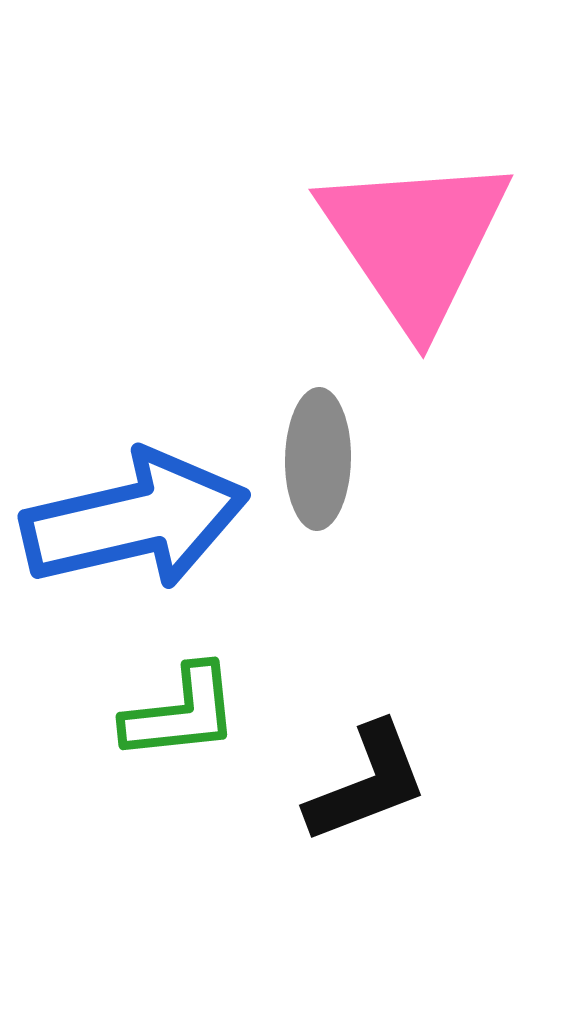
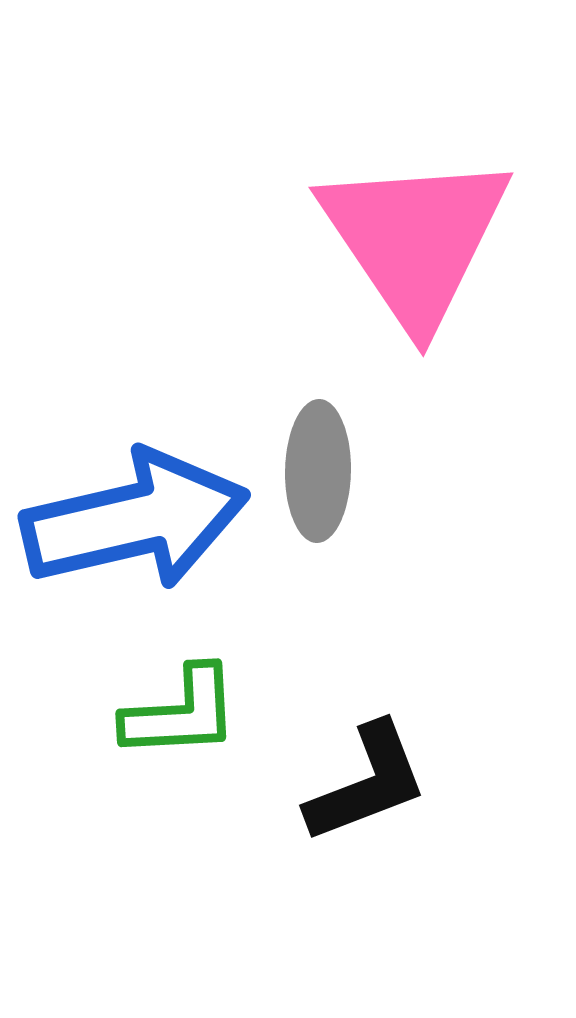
pink triangle: moved 2 px up
gray ellipse: moved 12 px down
green L-shape: rotated 3 degrees clockwise
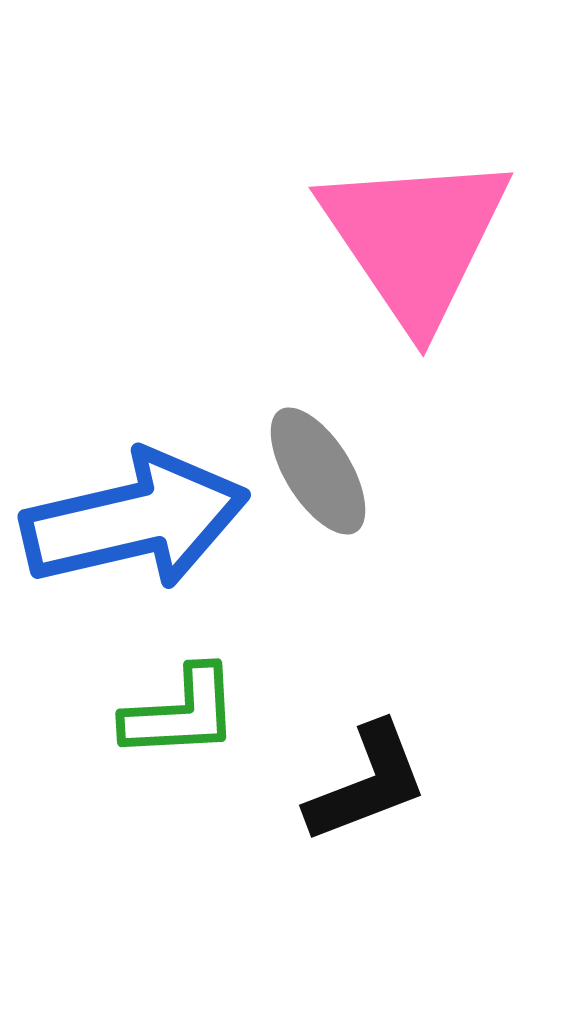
gray ellipse: rotated 33 degrees counterclockwise
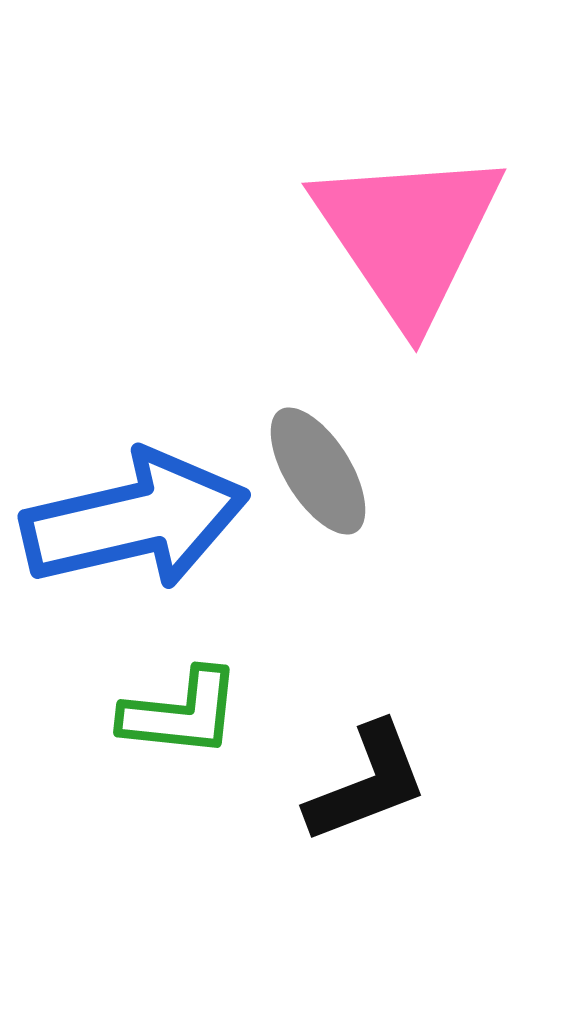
pink triangle: moved 7 px left, 4 px up
green L-shape: rotated 9 degrees clockwise
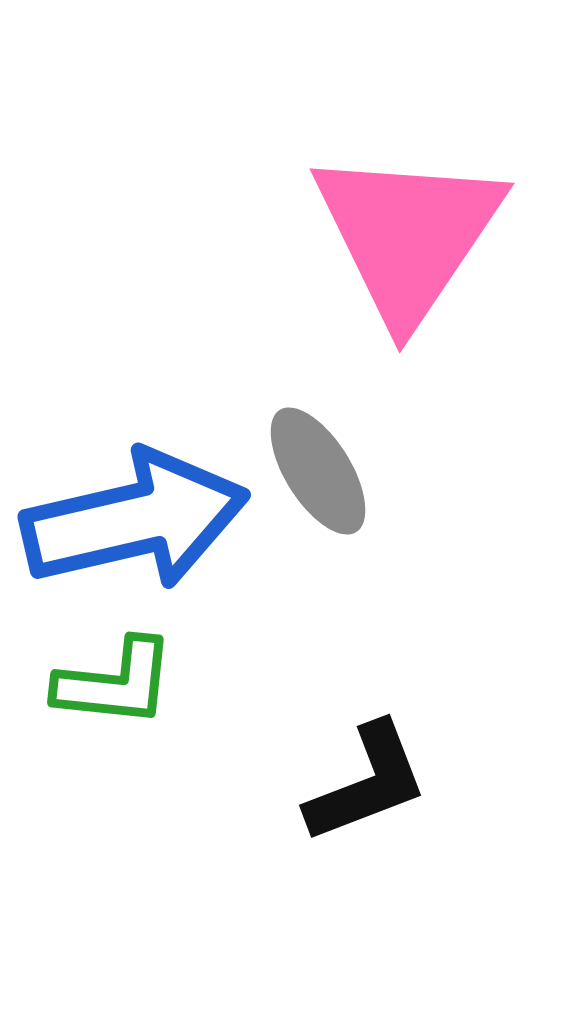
pink triangle: rotated 8 degrees clockwise
green L-shape: moved 66 px left, 30 px up
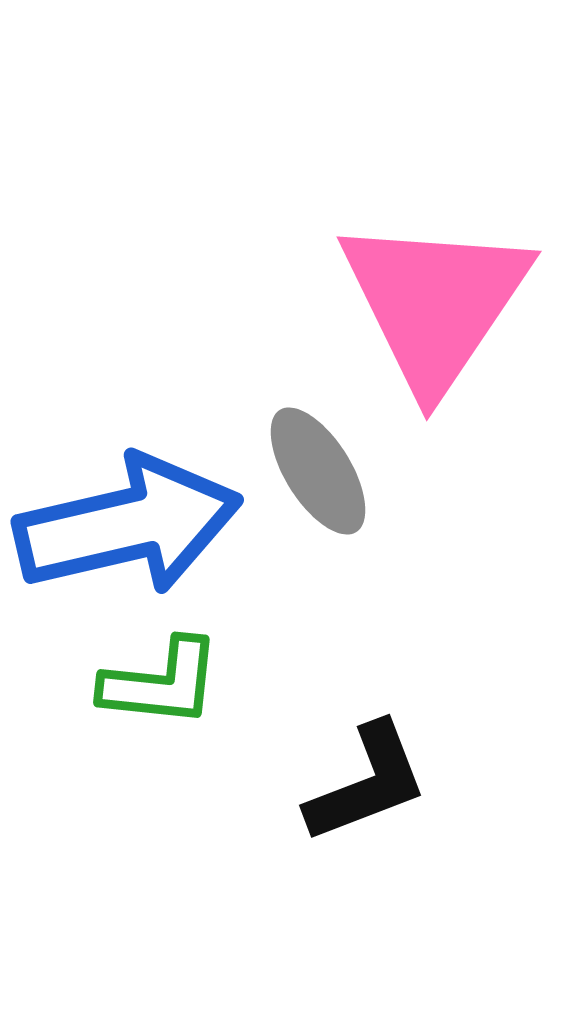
pink triangle: moved 27 px right, 68 px down
blue arrow: moved 7 px left, 5 px down
green L-shape: moved 46 px right
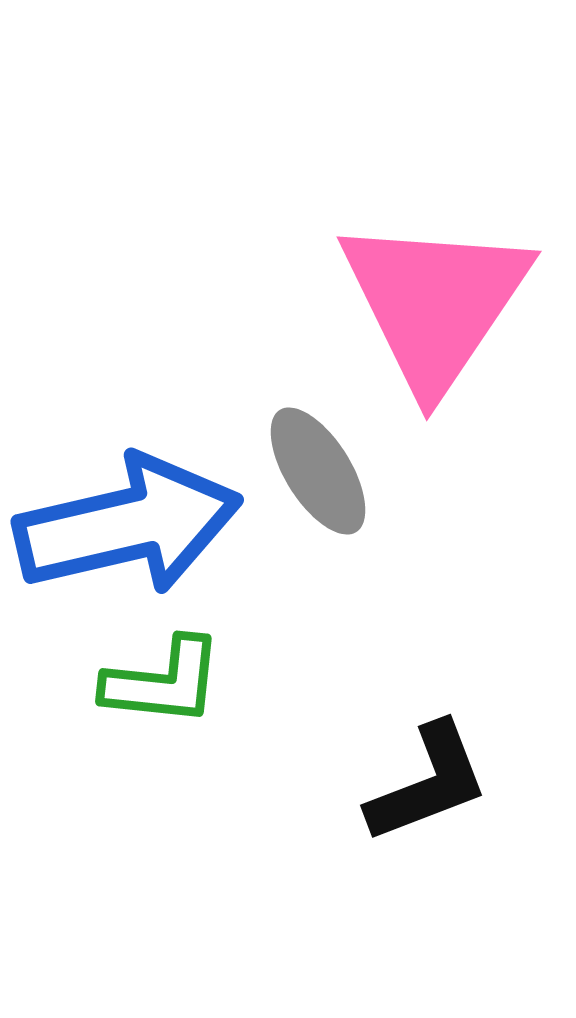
green L-shape: moved 2 px right, 1 px up
black L-shape: moved 61 px right
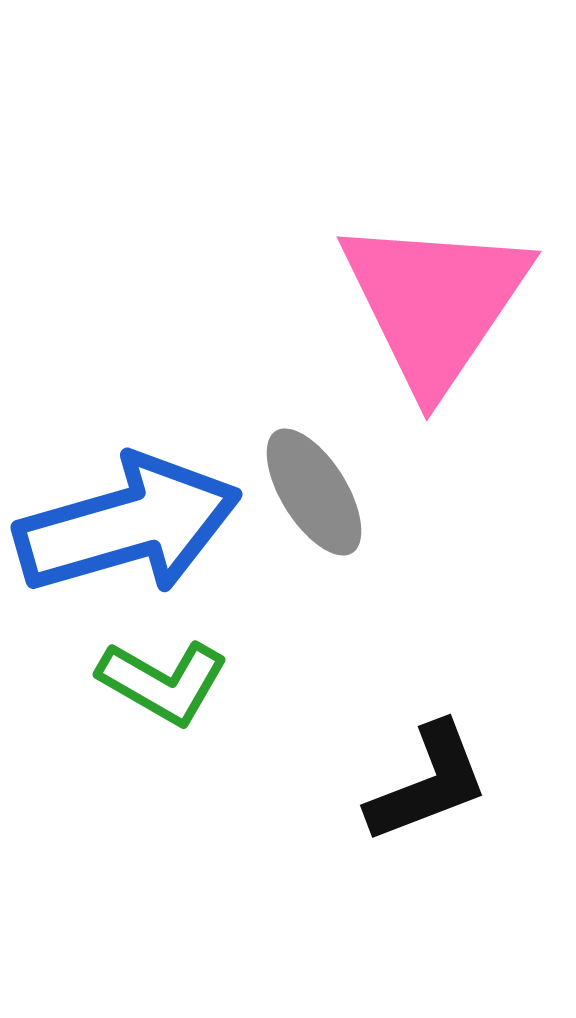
gray ellipse: moved 4 px left, 21 px down
blue arrow: rotated 3 degrees counterclockwise
green L-shape: rotated 24 degrees clockwise
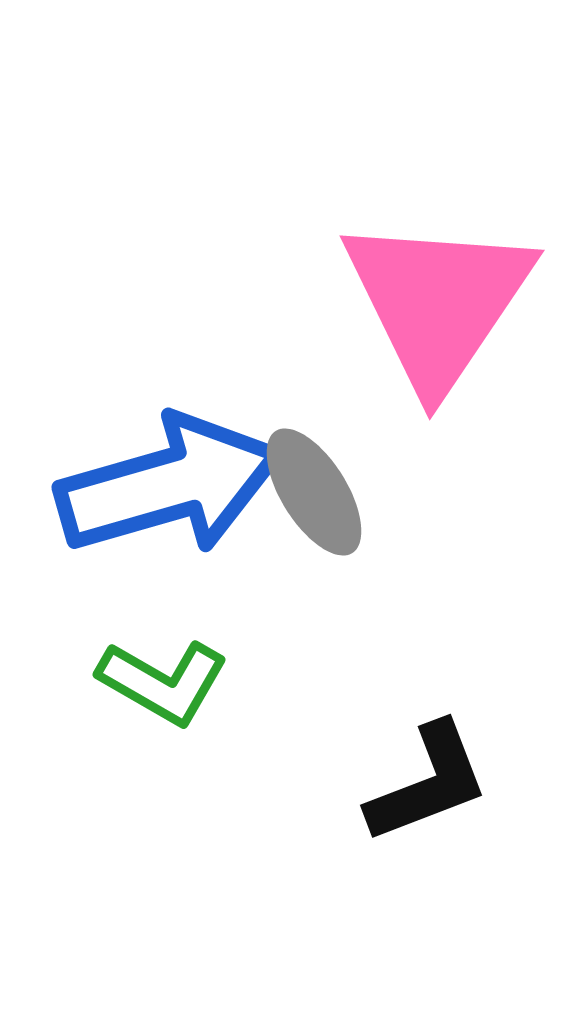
pink triangle: moved 3 px right, 1 px up
blue arrow: moved 41 px right, 40 px up
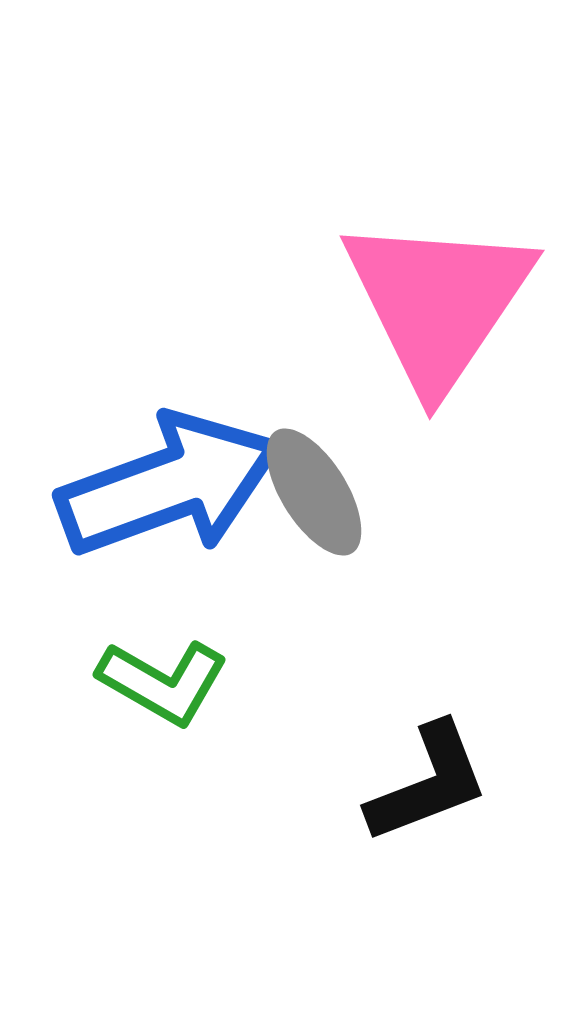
blue arrow: rotated 4 degrees counterclockwise
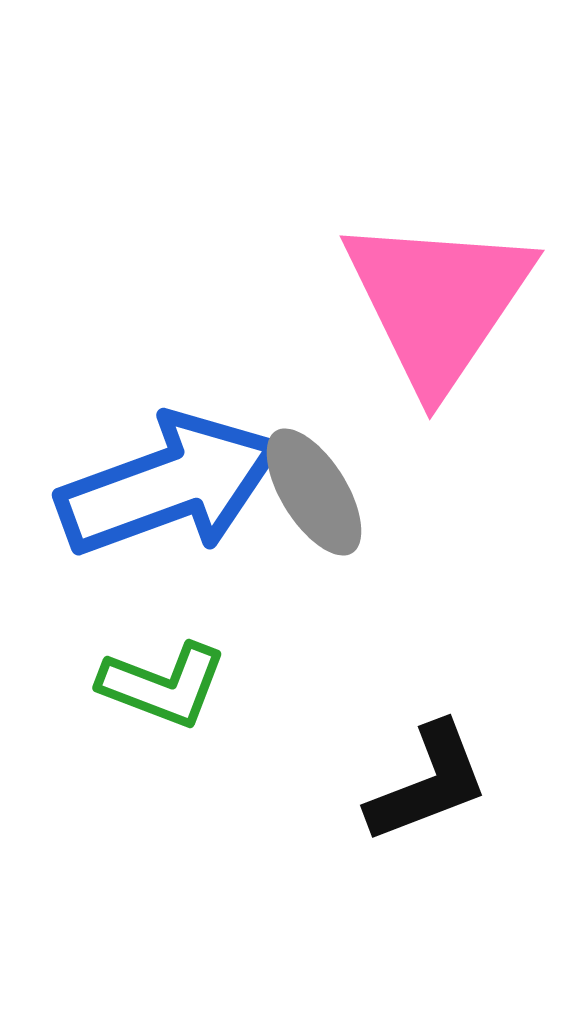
green L-shape: moved 3 px down; rotated 9 degrees counterclockwise
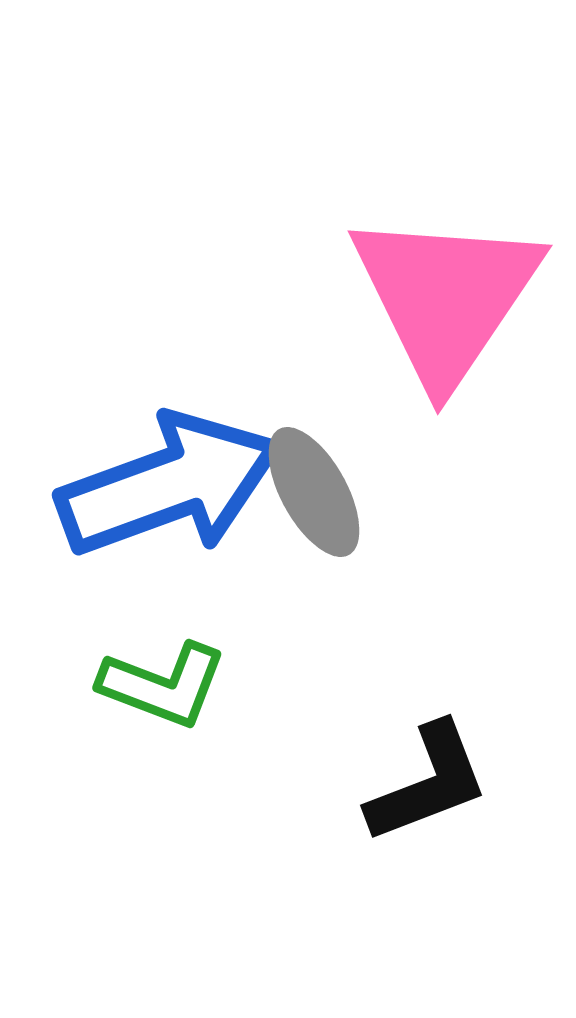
pink triangle: moved 8 px right, 5 px up
gray ellipse: rotated 3 degrees clockwise
